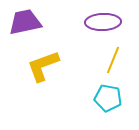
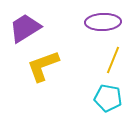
purple trapezoid: moved 6 px down; rotated 20 degrees counterclockwise
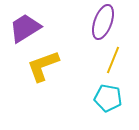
purple ellipse: rotated 68 degrees counterclockwise
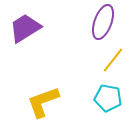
yellow line: rotated 16 degrees clockwise
yellow L-shape: moved 36 px down
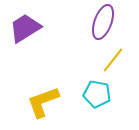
cyan pentagon: moved 11 px left, 4 px up
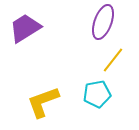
cyan pentagon: rotated 20 degrees counterclockwise
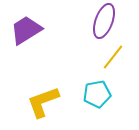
purple ellipse: moved 1 px right, 1 px up
purple trapezoid: moved 1 px right, 2 px down
yellow line: moved 3 px up
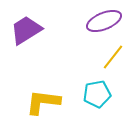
purple ellipse: rotated 48 degrees clockwise
yellow L-shape: rotated 27 degrees clockwise
